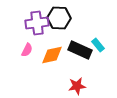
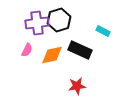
black hexagon: moved 2 px down; rotated 20 degrees counterclockwise
cyan rectangle: moved 5 px right, 14 px up; rotated 24 degrees counterclockwise
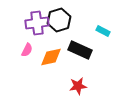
orange diamond: moved 1 px left, 2 px down
red star: moved 1 px right
